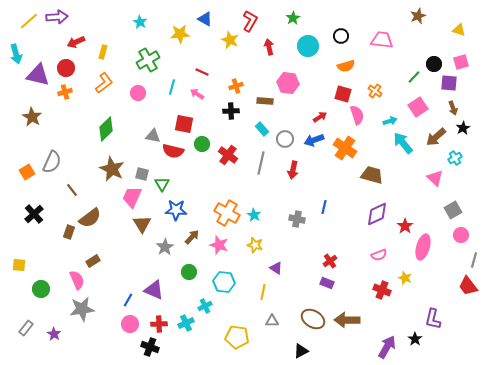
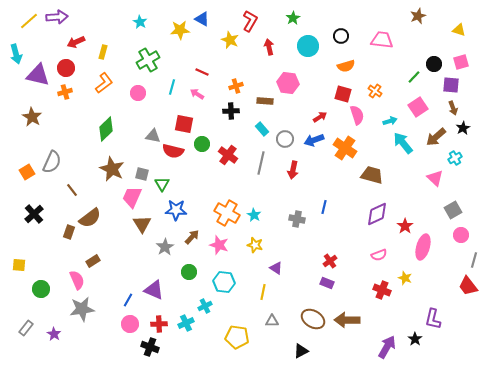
blue triangle at (205, 19): moved 3 px left
yellow star at (180, 34): moved 4 px up
purple square at (449, 83): moved 2 px right, 2 px down
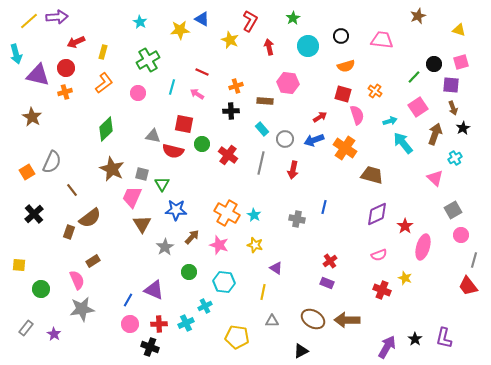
brown arrow at (436, 137): moved 1 px left, 3 px up; rotated 150 degrees clockwise
purple L-shape at (433, 319): moved 11 px right, 19 px down
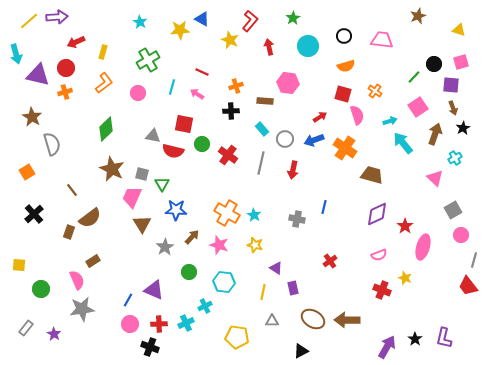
red L-shape at (250, 21): rotated 10 degrees clockwise
black circle at (341, 36): moved 3 px right
gray semicircle at (52, 162): moved 18 px up; rotated 40 degrees counterclockwise
purple rectangle at (327, 283): moved 34 px left, 5 px down; rotated 56 degrees clockwise
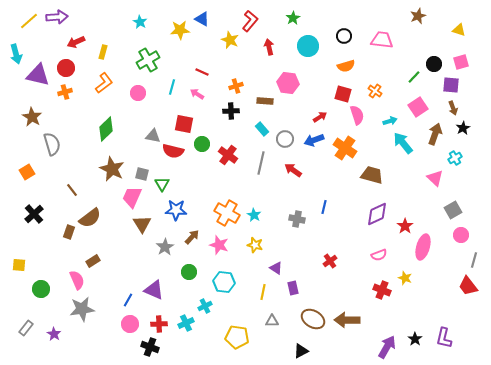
red arrow at (293, 170): rotated 114 degrees clockwise
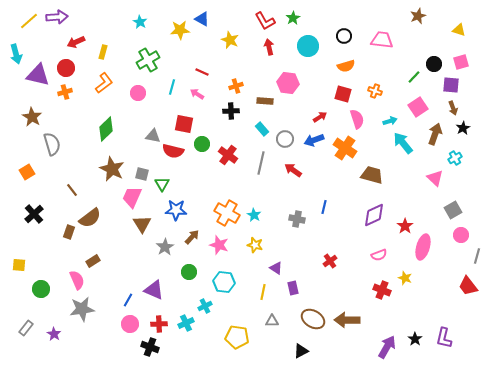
red L-shape at (250, 21): moved 15 px right; rotated 110 degrees clockwise
orange cross at (375, 91): rotated 16 degrees counterclockwise
pink semicircle at (357, 115): moved 4 px down
purple diamond at (377, 214): moved 3 px left, 1 px down
gray line at (474, 260): moved 3 px right, 4 px up
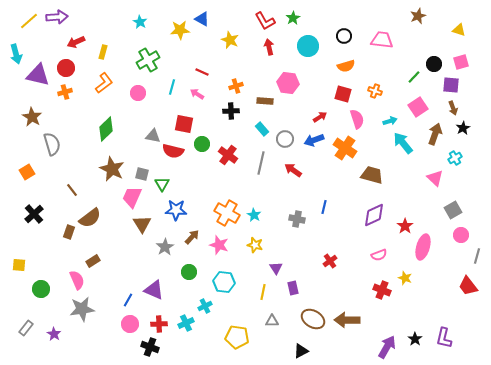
purple triangle at (276, 268): rotated 24 degrees clockwise
